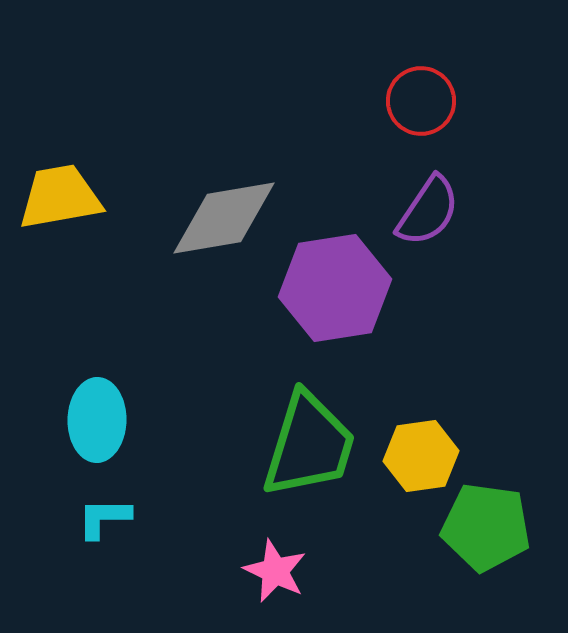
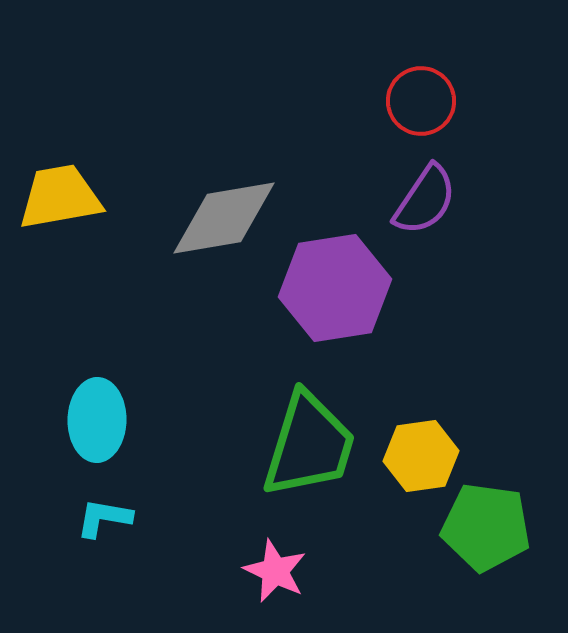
purple semicircle: moved 3 px left, 11 px up
cyan L-shape: rotated 10 degrees clockwise
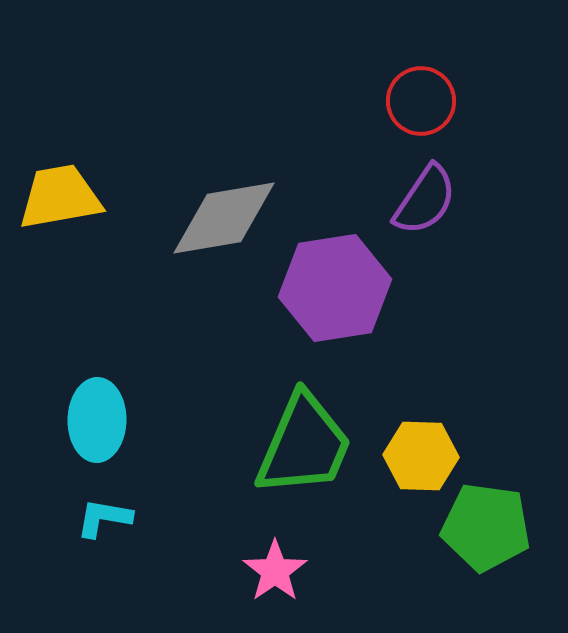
green trapezoid: moved 5 px left; rotated 6 degrees clockwise
yellow hexagon: rotated 10 degrees clockwise
pink star: rotated 12 degrees clockwise
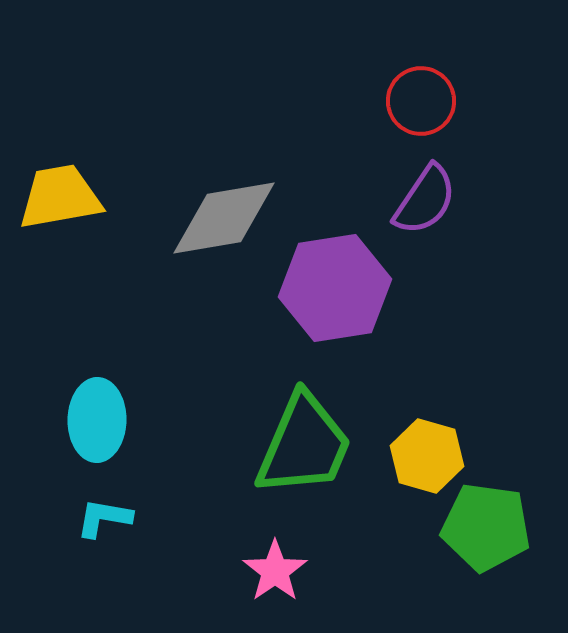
yellow hexagon: moved 6 px right; rotated 14 degrees clockwise
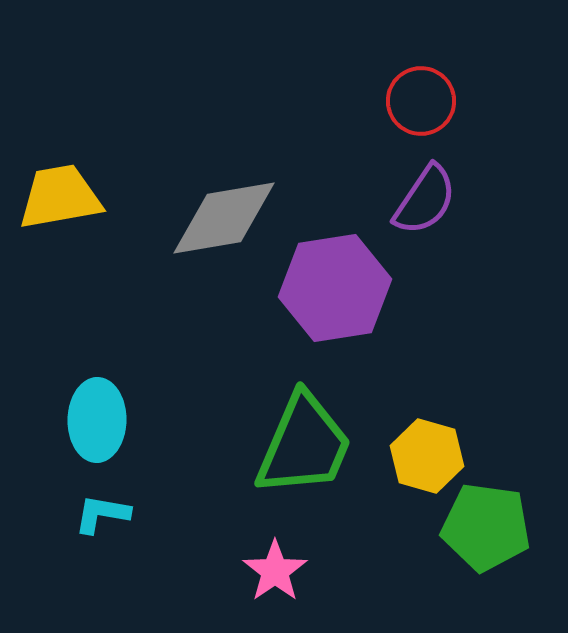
cyan L-shape: moved 2 px left, 4 px up
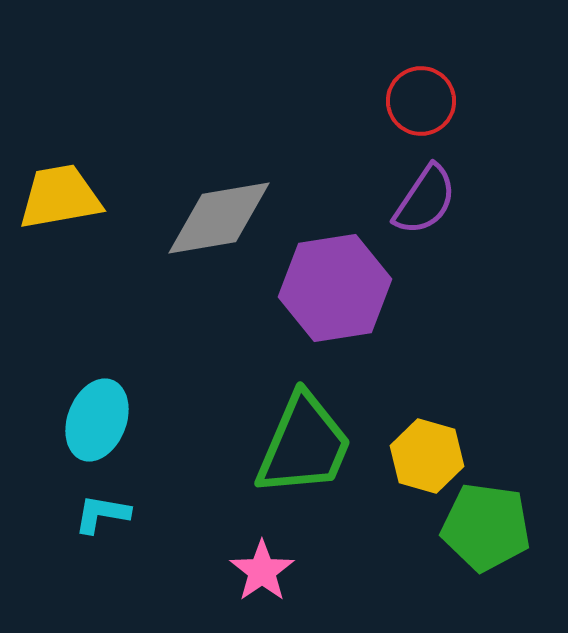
gray diamond: moved 5 px left
cyan ellipse: rotated 20 degrees clockwise
pink star: moved 13 px left
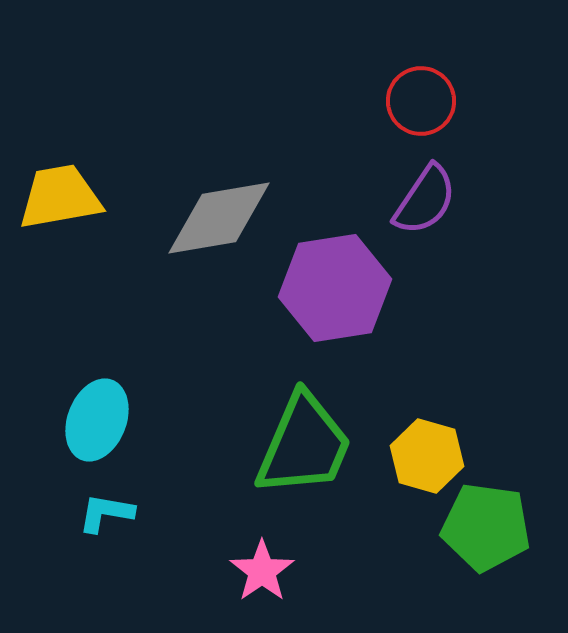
cyan L-shape: moved 4 px right, 1 px up
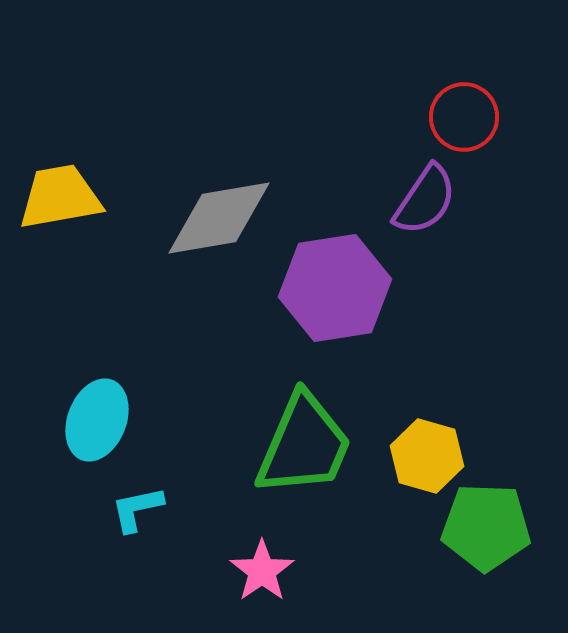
red circle: moved 43 px right, 16 px down
cyan L-shape: moved 31 px right, 4 px up; rotated 22 degrees counterclockwise
green pentagon: rotated 6 degrees counterclockwise
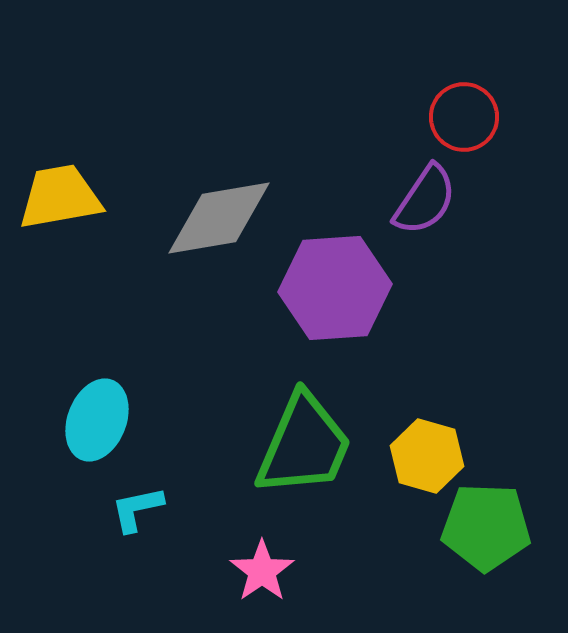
purple hexagon: rotated 5 degrees clockwise
